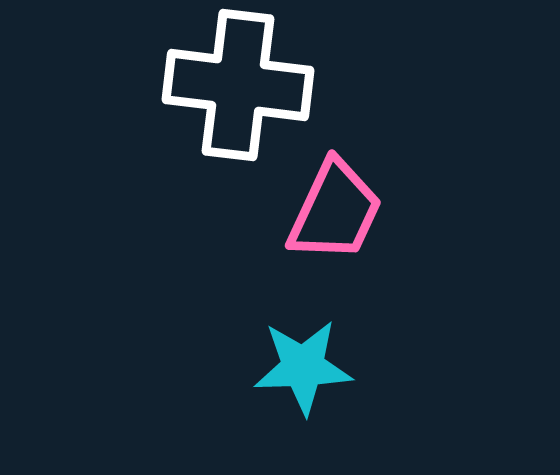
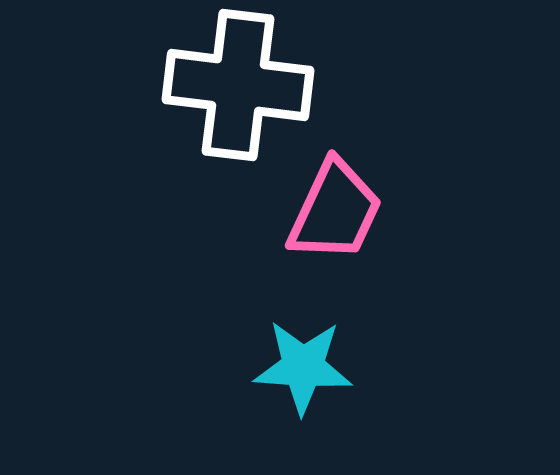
cyan star: rotated 6 degrees clockwise
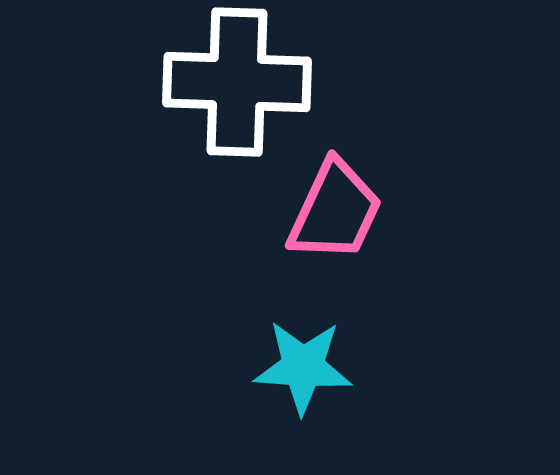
white cross: moved 1 px left, 3 px up; rotated 5 degrees counterclockwise
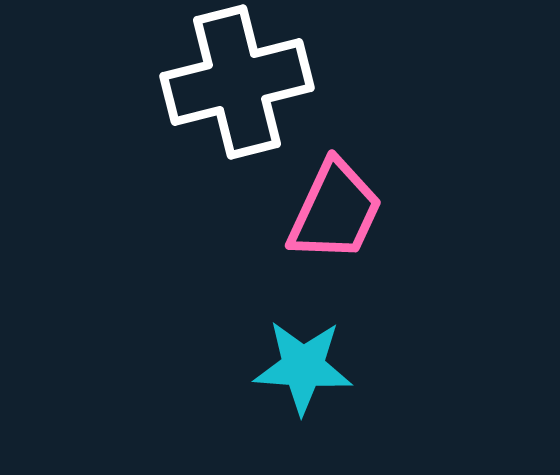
white cross: rotated 16 degrees counterclockwise
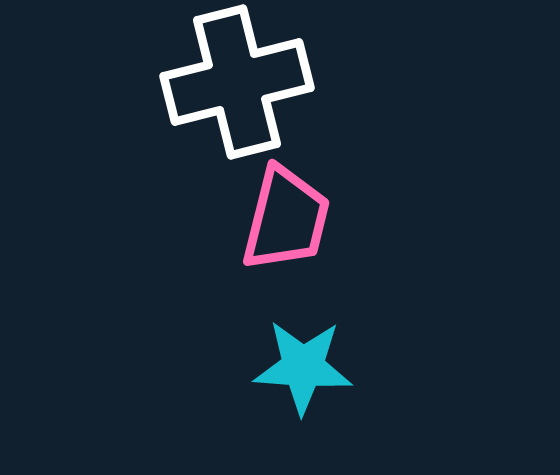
pink trapezoid: moved 49 px left, 8 px down; rotated 11 degrees counterclockwise
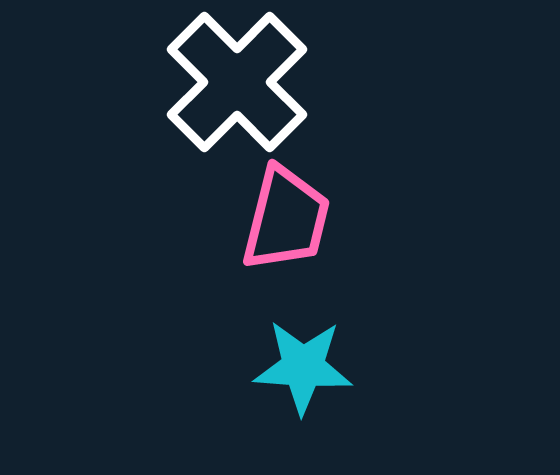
white cross: rotated 31 degrees counterclockwise
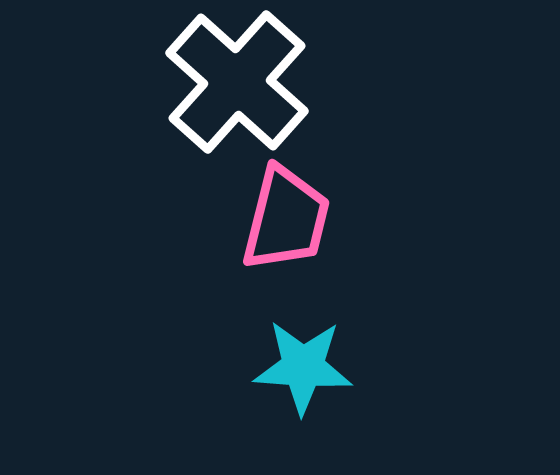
white cross: rotated 3 degrees counterclockwise
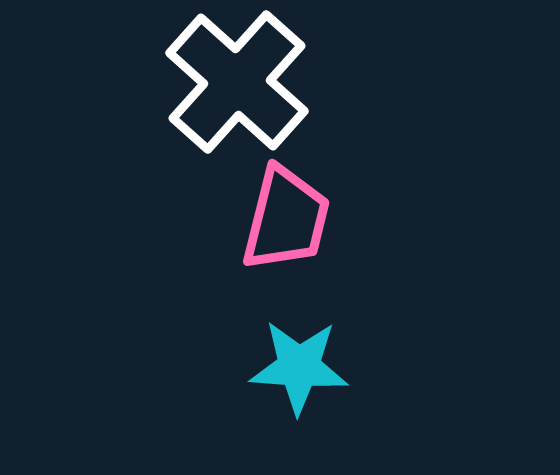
cyan star: moved 4 px left
